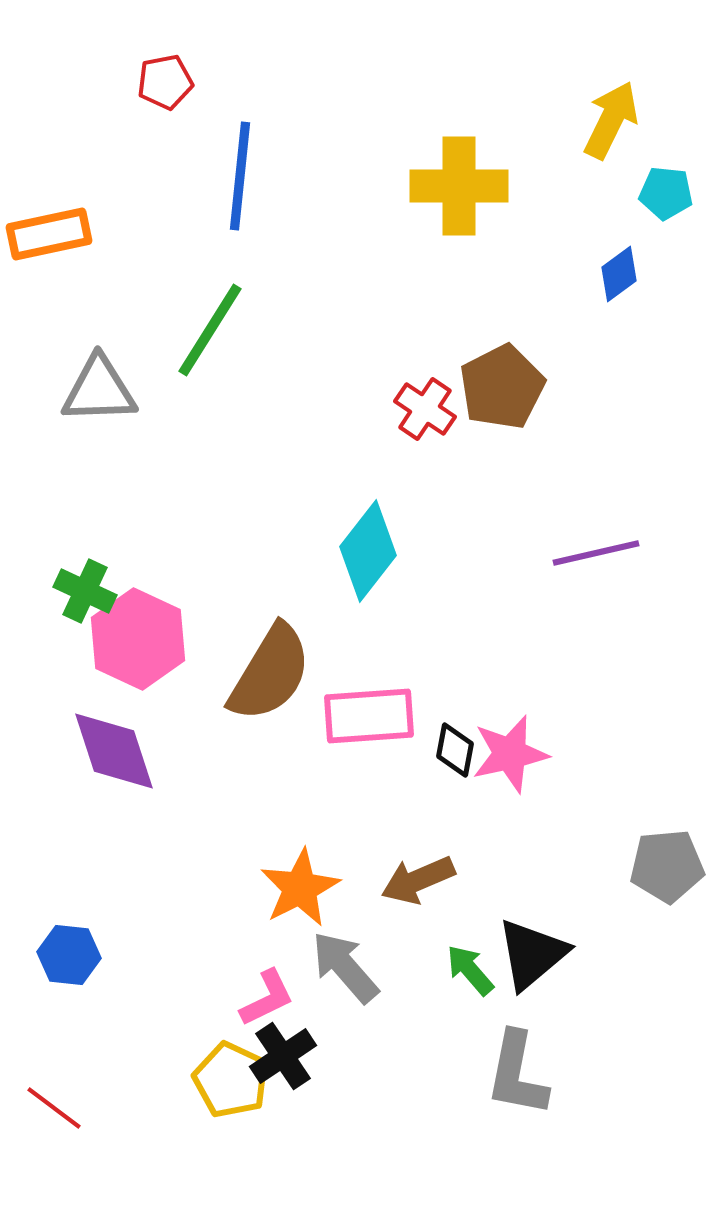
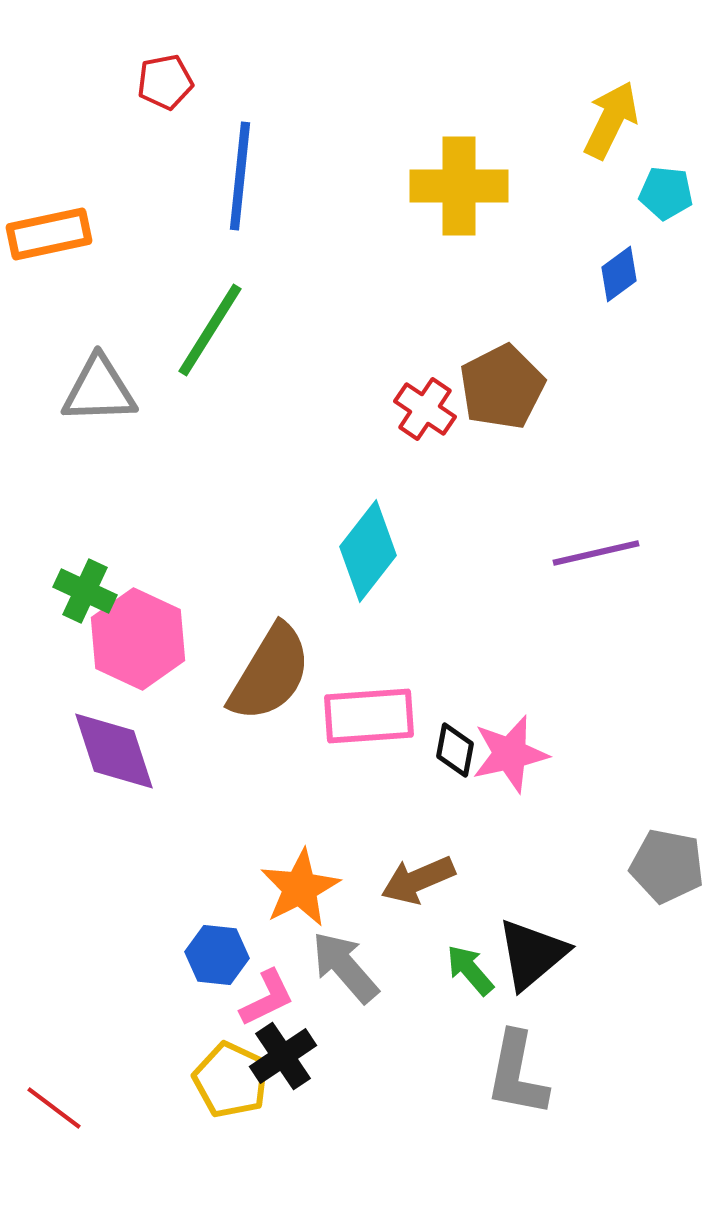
gray pentagon: rotated 16 degrees clockwise
blue hexagon: moved 148 px right
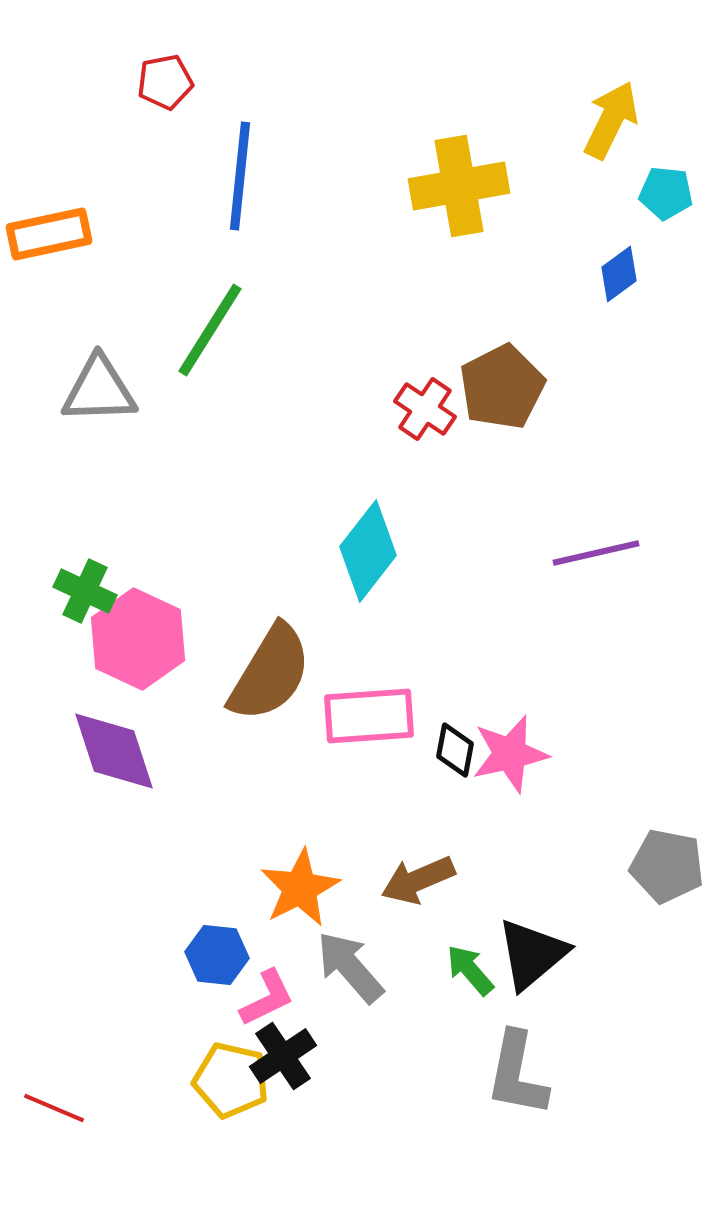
yellow cross: rotated 10 degrees counterclockwise
gray arrow: moved 5 px right
yellow pentagon: rotated 12 degrees counterclockwise
red line: rotated 14 degrees counterclockwise
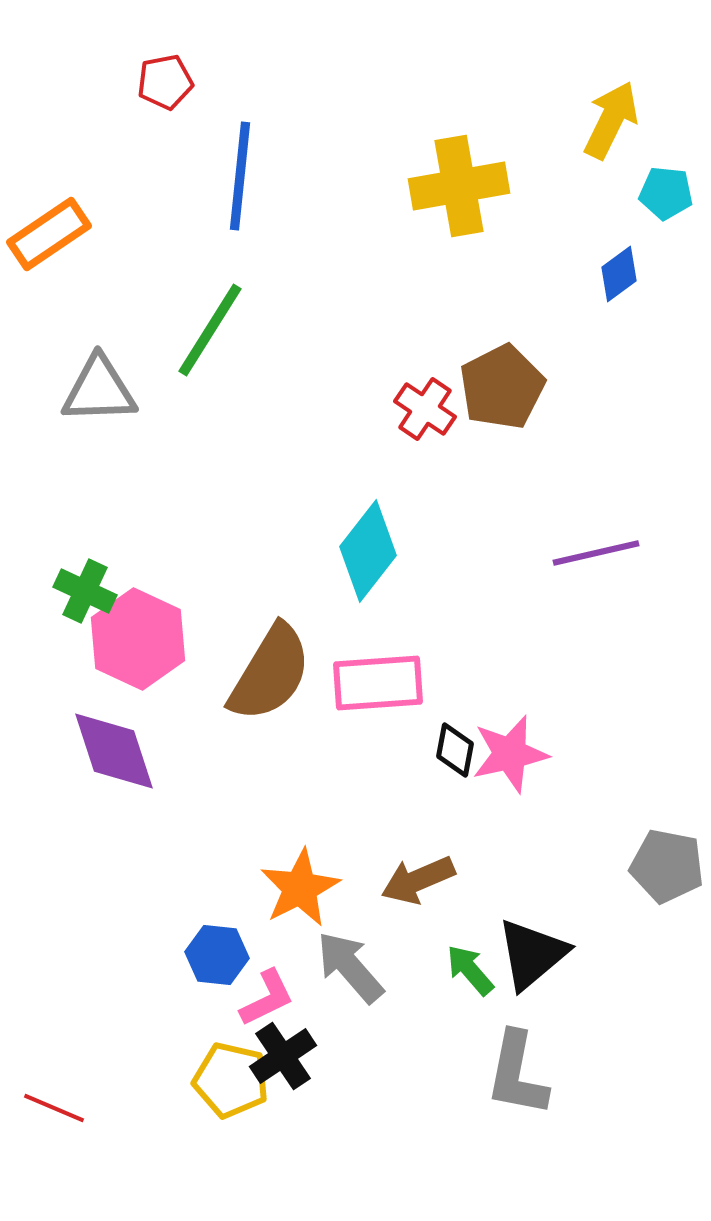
orange rectangle: rotated 22 degrees counterclockwise
pink rectangle: moved 9 px right, 33 px up
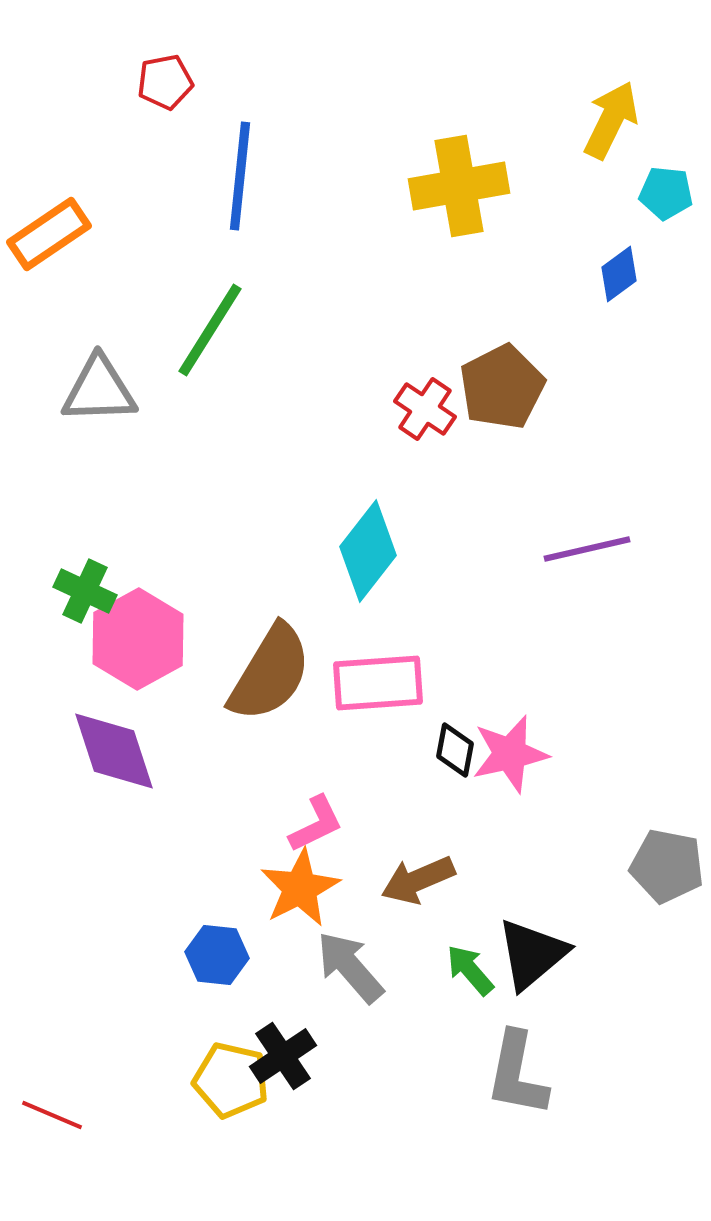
purple line: moved 9 px left, 4 px up
pink hexagon: rotated 6 degrees clockwise
pink L-shape: moved 49 px right, 174 px up
red line: moved 2 px left, 7 px down
